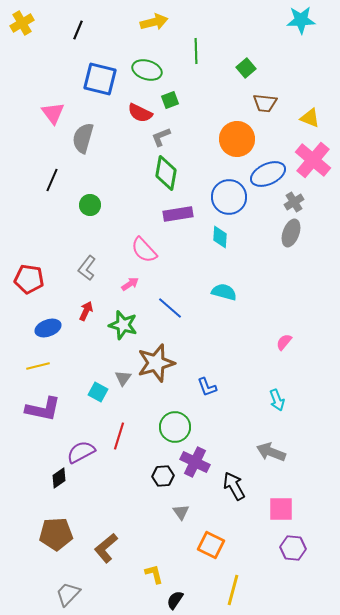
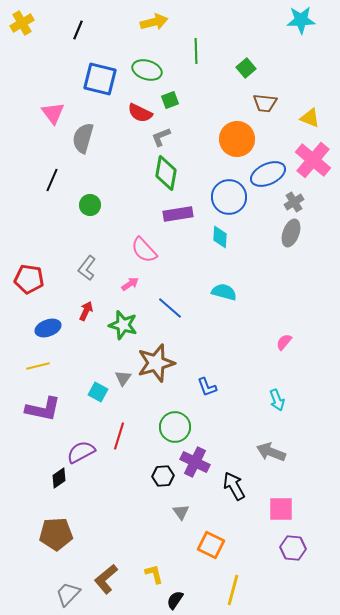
brown L-shape at (106, 548): moved 31 px down
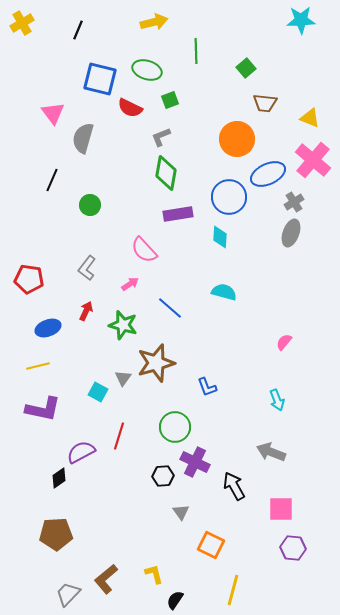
red semicircle at (140, 113): moved 10 px left, 5 px up
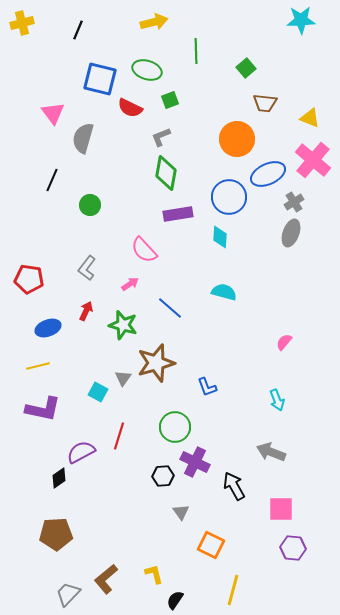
yellow cross at (22, 23): rotated 15 degrees clockwise
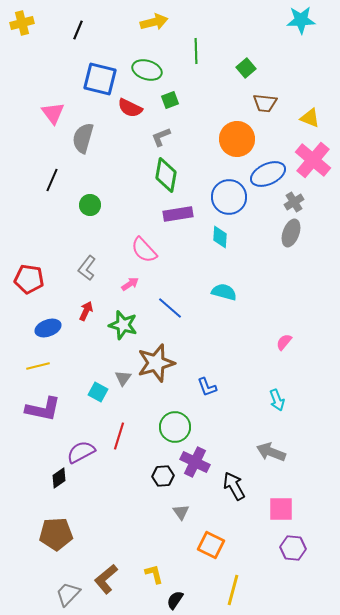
green diamond at (166, 173): moved 2 px down
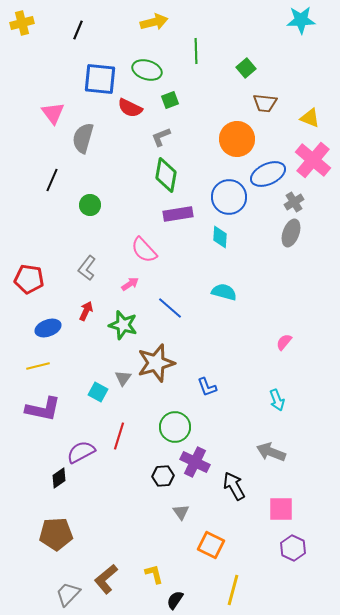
blue square at (100, 79): rotated 8 degrees counterclockwise
purple hexagon at (293, 548): rotated 20 degrees clockwise
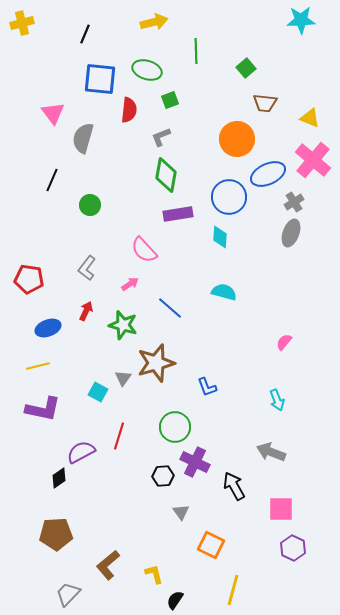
black line at (78, 30): moved 7 px right, 4 px down
red semicircle at (130, 108): moved 1 px left, 2 px down; rotated 110 degrees counterclockwise
brown L-shape at (106, 579): moved 2 px right, 14 px up
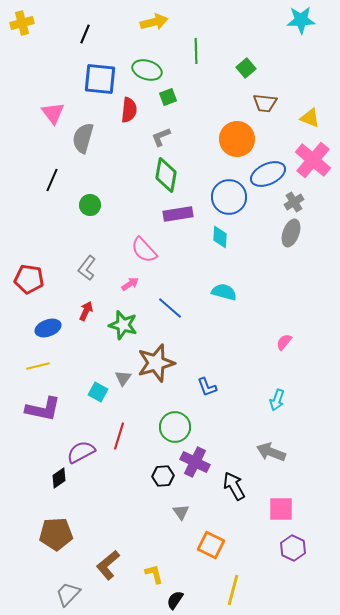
green square at (170, 100): moved 2 px left, 3 px up
cyan arrow at (277, 400): rotated 40 degrees clockwise
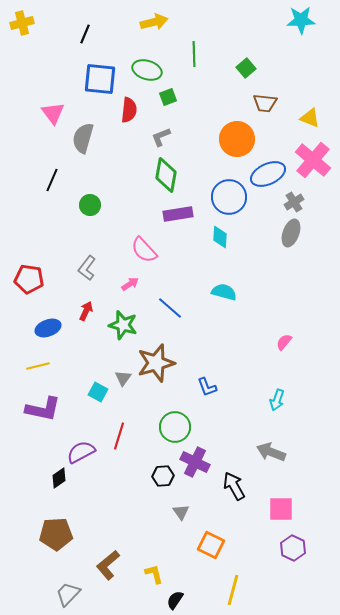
green line at (196, 51): moved 2 px left, 3 px down
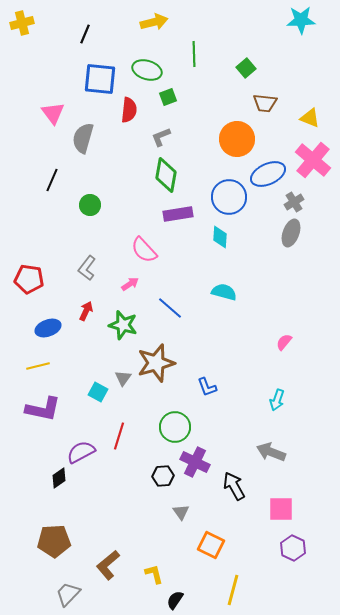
brown pentagon at (56, 534): moved 2 px left, 7 px down
